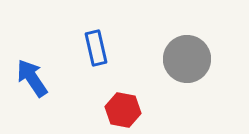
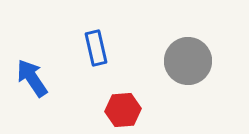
gray circle: moved 1 px right, 2 px down
red hexagon: rotated 16 degrees counterclockwise
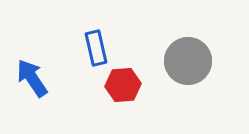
red hexagon: moved 25 px up
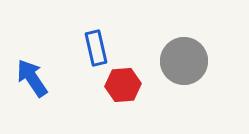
gray circle: moved 4 px left
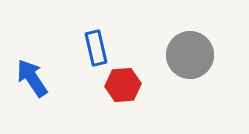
gray circle: moved 6 px right, 6 px up
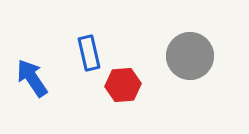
blue rectangle: moved 7 px left, 5 px down
gray circle: moved 1 px down
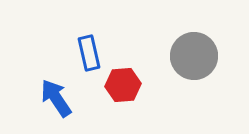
gray circle: moved 4 px right
blue arrow: moved 24 px right, 20 px down
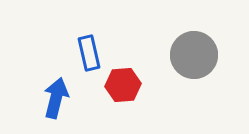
gray circle: moved 1 px up
blue arrow: rotated 48 degrees clockwise
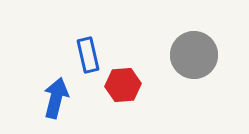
blue rectangle: moved 1 px left, 2 px down
